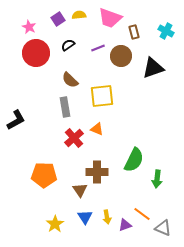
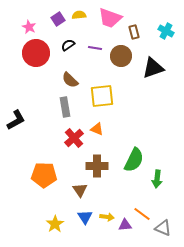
purple line: moved 3 px left; rotated 32 degrees clockwise
brown cross: moved 6 px up
yellow arrow: rotated 72 degrees counterclockwise
purple triangle: rotated 16 degrees clockwise
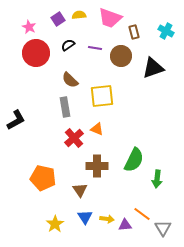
orange pentagon: moved 1 px left, 3 px down; rotated 10 degrees clockwise
yellow arrow: moved 2 px down
gray triangle: rotated 36 degrees clockwise
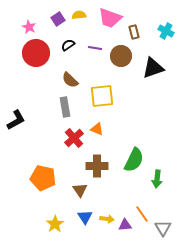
orange line: rotated 18 degrees clockwise
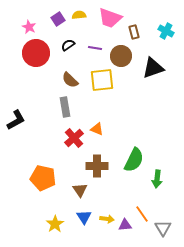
yellow square: moved 16 px up
blue triangle: moved 1 px left
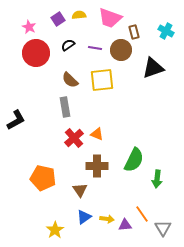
brown circle: moved 6 px up
orange triangle: moved 5 px down
blue triangle: rotated 28 degrees clockwise
yellow star: moved 6 px down
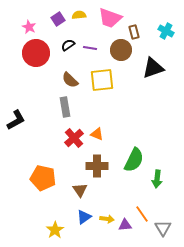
purple line: moved 5 px left
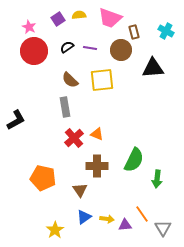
black semicircle: moved 1 px left, 2 px down
red circle: moved 2 px left, 2 px up
black triangle: rotated 15 degrees clockwise
